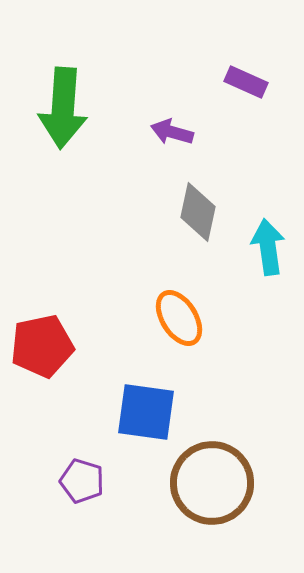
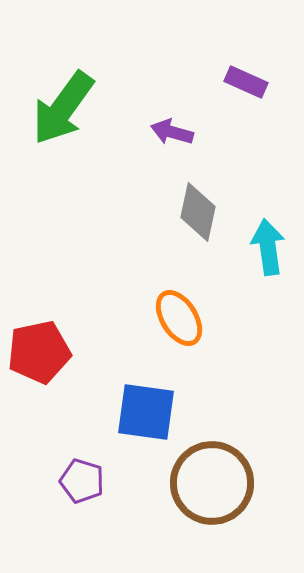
green arrow: rotated 32 degrees clockwise
red pentagon: moved 3 px left, 6 px down
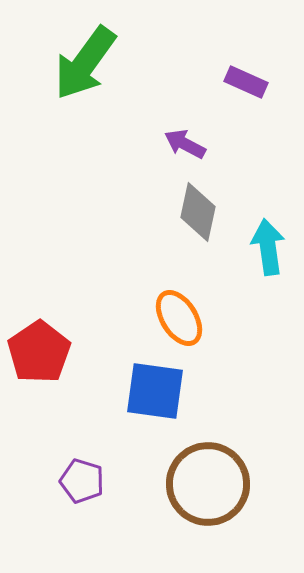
green arrow: moved 22 px right, 45 px up
purple arrow: moved 13 px right, 12 px down; rotated 12 degrees clockwise
red pentagon: rotated 22 degrees counterclockwise
blue square: moved 9 px right, 21 px up
brown circle: moved 4 px left, 1 px down
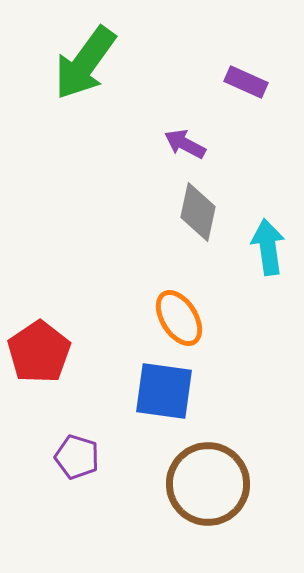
blue square: moved 9 px right
purple pentagon: moved 5 px left, 24 px up
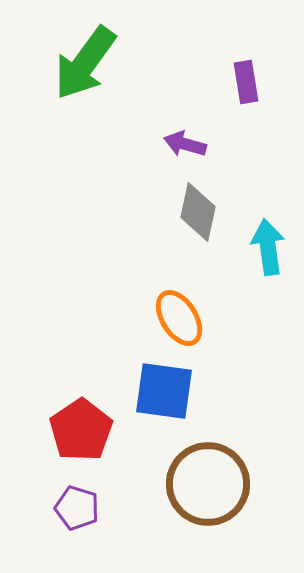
purple rectangle: rotated 57 degrees clockwise
purple arrow: rotated 12 degrees counterclockwise
red pentagon: moved 42 px right, 78 px down
purple pentagon: moved 51 px down
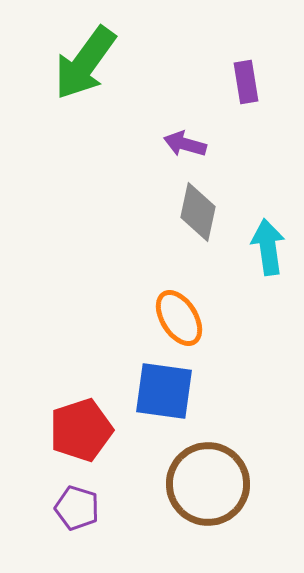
red pentagon: rotated 16 degrees clockwise
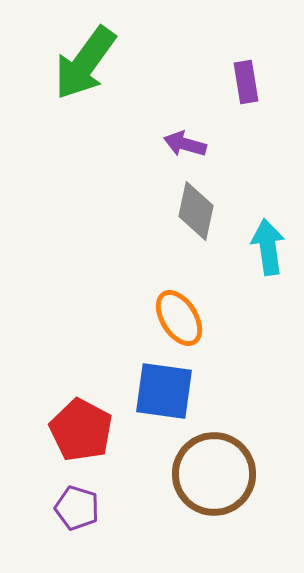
gray diamond: moved 2 px left, 1 px up
red pentagon: rotated 26 degrees counterclockwise
brown circle: moved 6 px right, 10 px up
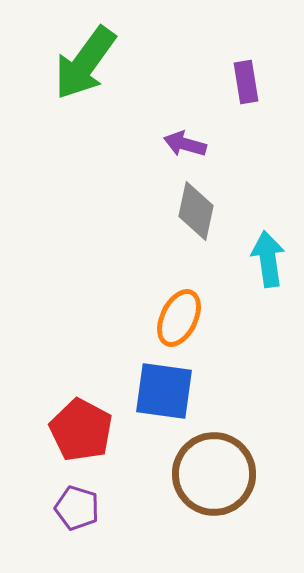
cyan arrow: moved 12 px down
orange ellipse: rotated 58 degrees clockwise
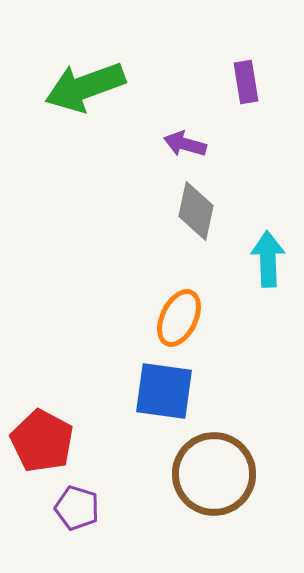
green arrow: moved 24 px down; rotated 34 degrees clockwise
cyan arrow: rotated 6 degrees clockwise
red pentagon: moved 39 px left, 11 px down
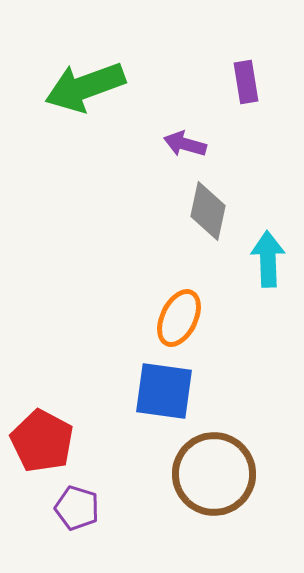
gray diamond: moved 12 px right
